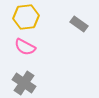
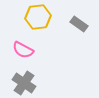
yellow hexagon: moved 12 px right
pink semicircle: moved 2 px left, 3 px down
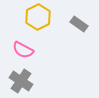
yellow hexagon: rotated 20 degrees counterclockwise
gray cross: moved 3 px left, 2 px up
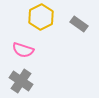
yellow hexagon: moved 3 px right
pink semicircle: rotated 10 degrees counterclockwise
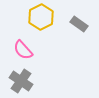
pink semicircle: rotated 30 degrees clockwise
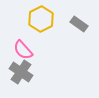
yellow hexagon: moved 2 px down
gray cross: moved 9 px up
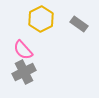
gray cross: moved 3 px right; rotated 30 degrees clockwise
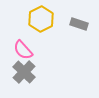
gray rectangle: rotated 18 degrees counterclockwise
gray cross: rotated 20 degrees counterclockwise
